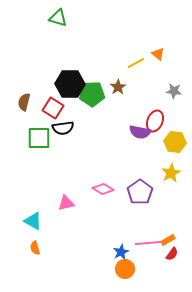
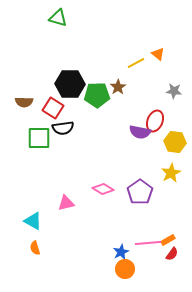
green pentagon: moved 5 px right, 1 px down
brown semicircle: rotated 102 degrees counterclockwise
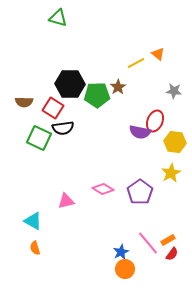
green square: rotated 25 degrees clockwise
pink triangle: moved 2 px up
pink line: rotated 55 degrees clockwise
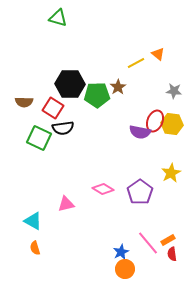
yellow hexagon: moved 3 px left, 18 px up
pink triangle: moved 3 px down
red semicircle: rotated 136 degrees clockwise
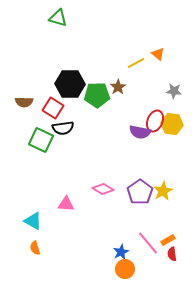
green square: moved 2 px right, 2 px down
yellow star: moved 8 px left, 18 px down
pink triangle: rotated 18 degrees clockwise
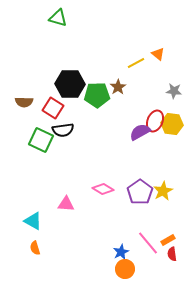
black semicircle: moved 2 px down
purple semicircle: rotated 140 degrees clockwise
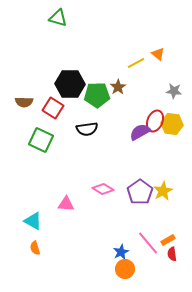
black semicircle: moved 24 px right, 1 px up
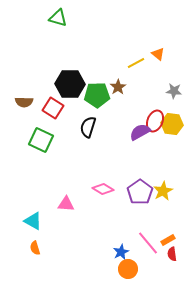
black semicircle: moved 1 px right, 2 px up; rotated 115 degrees clockwise
orange circle: moved 3 px right
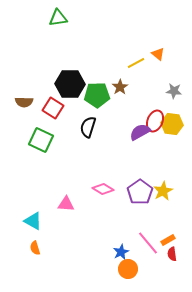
green triangle: rotated 24 degrees counterclockwise
brown star: moved 2 px right
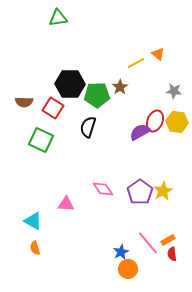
yellow hexagon: moved 5 px right, 2 px up
pink diamond: rotated 25 degrees clockwise
